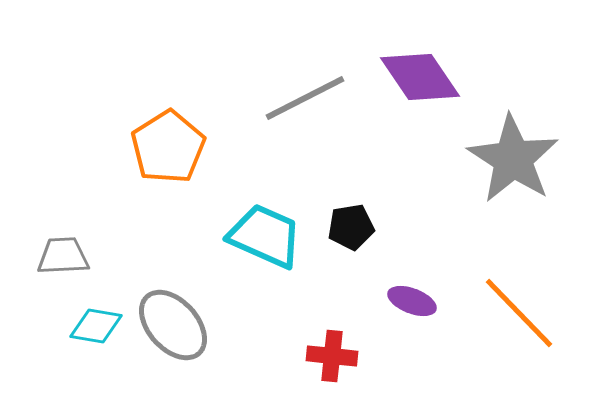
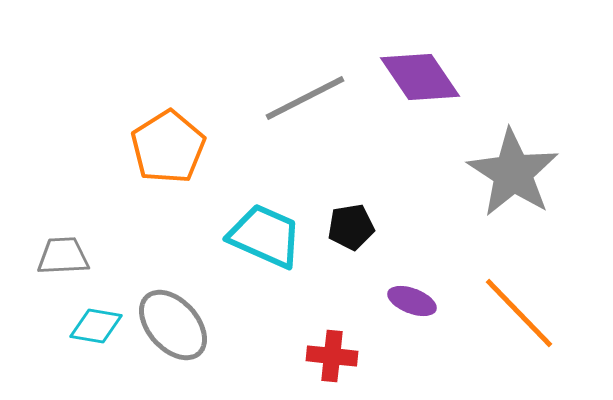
gray star: moved 14 px down
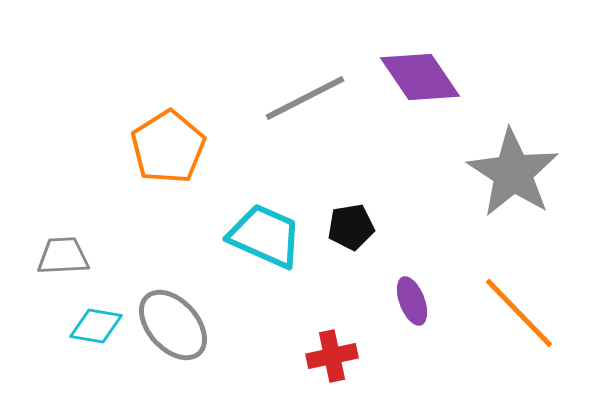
purple ellipse: rotated 48 degrees clockwise
red cross: rotated 18 degrees counterclockwise
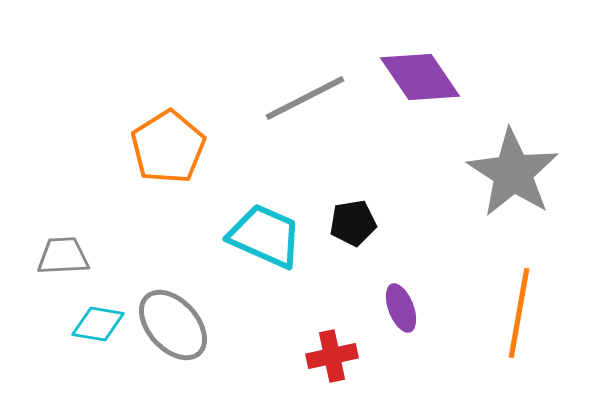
black pentagon: moved 2 px right, 4 px up
purple ellipse: moved 11 px left, 7 px down
orange line: rotated 54 degrees clockwise
cyan diamond: moved 2 px right, 2 px up
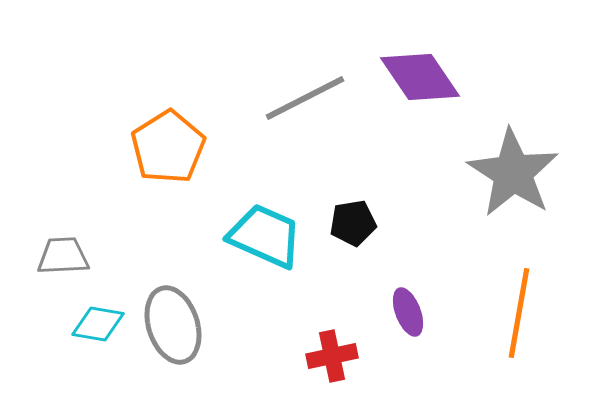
purple ellipse: moved 7 px right, 4 px down
gray ellipse: rotated 24 degrees clockwise
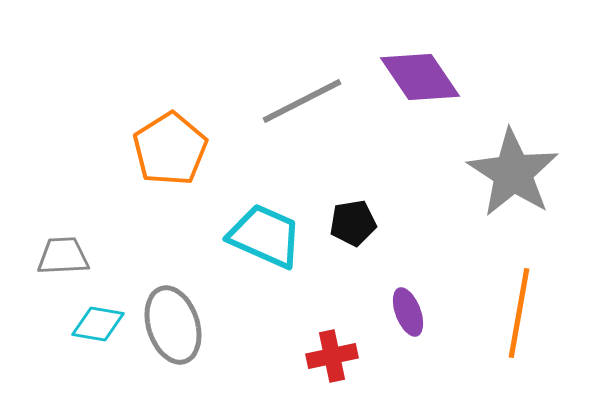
gray line: moved 3 px left, 3 px down
orange pentagon: moved 2 px right, 2 px down
